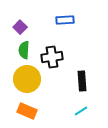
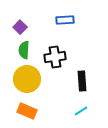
black cross: moved 3 px right
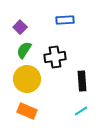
green semicircle: rotated 30 degrees clockwise
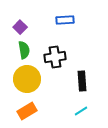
green semicircle: rotated 138 degrees clockwise
orange rectangle: rotated 54 degrees counterclockwise
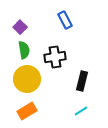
blue rectangle: rotated 66 degrees clockwise
black rectangle: rotated 18 degrees clockwise
